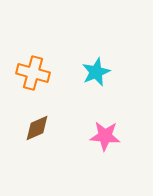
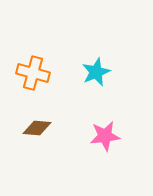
brown diamond: rotated 28 degrees clockwise
pink star: rotated 12 degrees counterclockwise
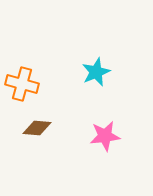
orange cross: moved 11 px left, 11 px down
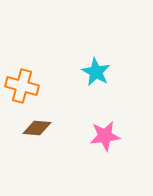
cyan star: rotated 20 degrees counterclockwise
orange cross: moved 2 px down
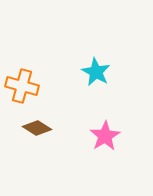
brown diamond: rotated 28 degrees clockwise
pink star: rotated 24 degrees counterclockwise
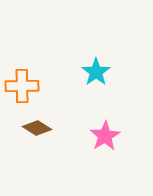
cyan star: rotated 8 degrees clockwise
orange cross: rotated 16 degrees counterclockwise
